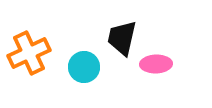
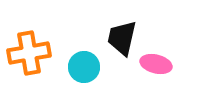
orange cross: rotated 15 degrees clockwise
pink ellipse: rotated 16 degrees clockwise
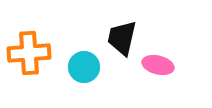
orange cross: rotated 6 degrees clockwise
pink ellipse: moved 2 px right, 1 px down
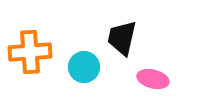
orange cross: moved 1 px right, 1 px up
pink ellipse: moved 5 px left, 14 px down
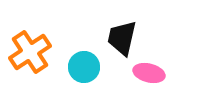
orange cross: rotated 30 degrees counterclockwise
pink ellipse: moved 4 px left, 6 px up
